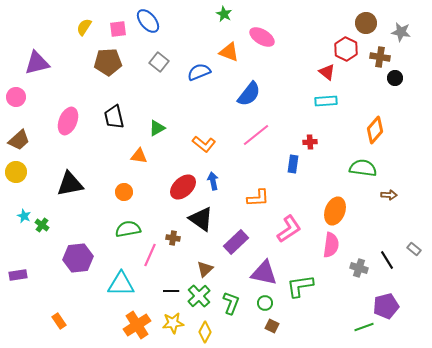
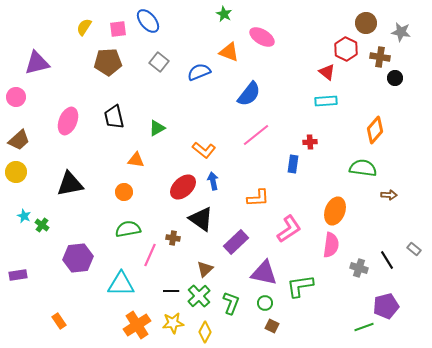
orange L-shape at (204, 144): moved 6 px down
orange triangle at (139, 156): moved 3 px left, 4 px down
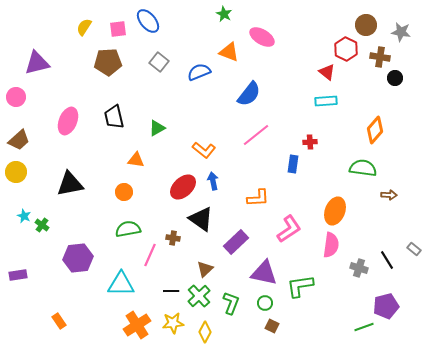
brown circle at (366, 23): moved 2 px down
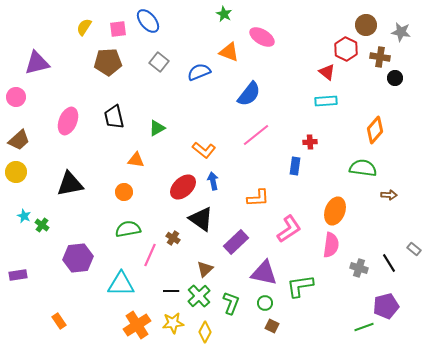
blue rectangle at (293, 164): moved 2 px right, 2 px down
brown cross at (173, 238): rotated 24 degrees clockwise
black line at (387, 260): moved 2 px right, 3 px down
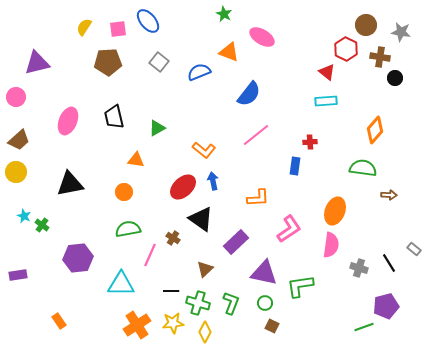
green cross at (199, 296): moved 1 px left, 7 px down; rotated 30 degrees counterclockwise
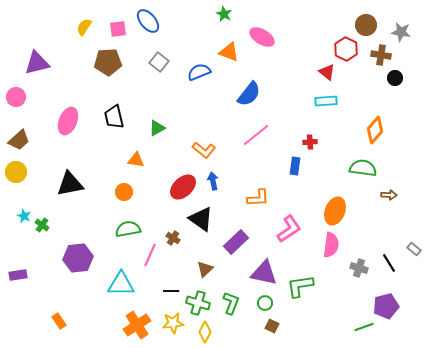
brown cross at (380, 57): moved 1 px right, 2 px up
